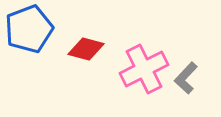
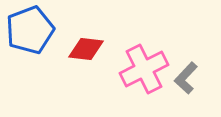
blue pentagon: moved 1 px right, 1 px down
red diamond: rotated 9 degrees counterclockwise
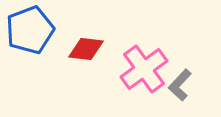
pink cross: rotated 9 degrees counterclockwise
gray L-shape: moved 6 px left, 7 px down
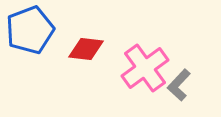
pink cross: moved 1 px right, 1 px up
gray L-shape: moved 1 px left
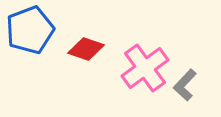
red diamond: rotated 12 degrees clockwise
gray L-shape: moved 6 px right
